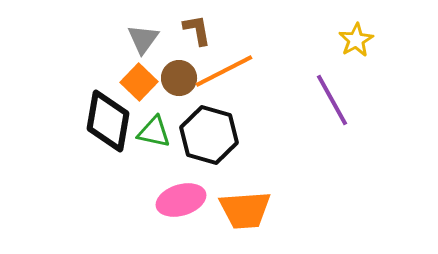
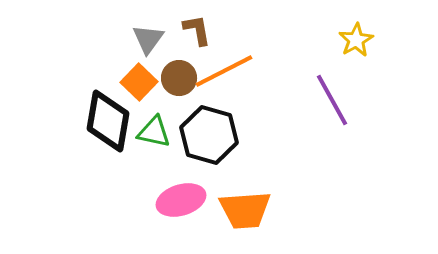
gray triangle: moved 5 px right
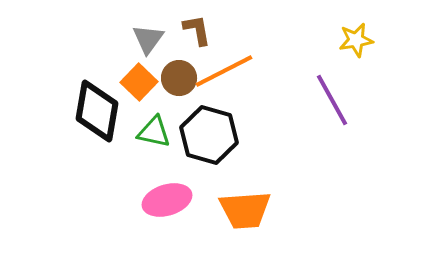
yellow star: rotated 20 degrees clockwise
black diamond: moved 11 px left, 10 px up
pink ellipse: moved 14 px left
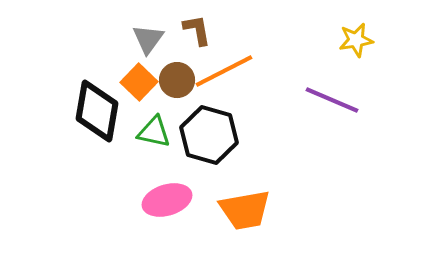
brown circle: moved 2 px left, 2 px down
purple line: rotated 38 degrees counterclockwise
orange trapezoid: rotated 6 degrees counterclockwise
